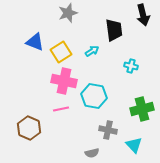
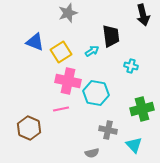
black trapezoid: moved 3 px left, 6 px down
pink cross: moved 4 px right
cyan hexagon: moved 2 px right, 3 px up
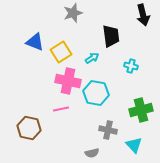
gray star: moved 5 px right
cyan arrow: moved 7 px down
green cross: moved 1 px left, 1 px down
brown hexagon: rotated 10 degrees counterclockwise
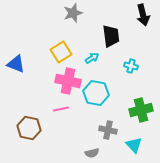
blue triangle: moved 19 px left, 22 px down
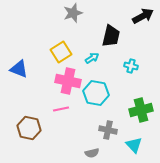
black arrow: moved 1 px down; rotated 105 degrees counterclockwise
black trapezoid: rotated 20 degrees clockwise
blue triangle: moved 3 px right, 5 px down
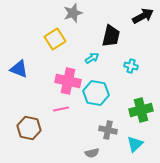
yellow square: moved 6 px left, 13 px up
cyan triangle: moved 1 px right, 1 px up; rotated 30 degrees clockwise
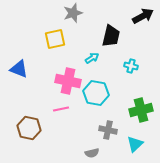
yellow square: rotated 20 degrees clockwise
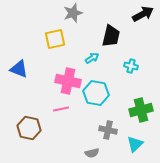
black arrow: moved 2 px up
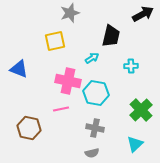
gray star: moved 3 px left
yellow square: moved 2 px down
cyan cross: rotated 16 degrees counterclockwise
green cross: rotated 30 degrees counterclockwise
gray cross: moved 13 px left, 2 px up
